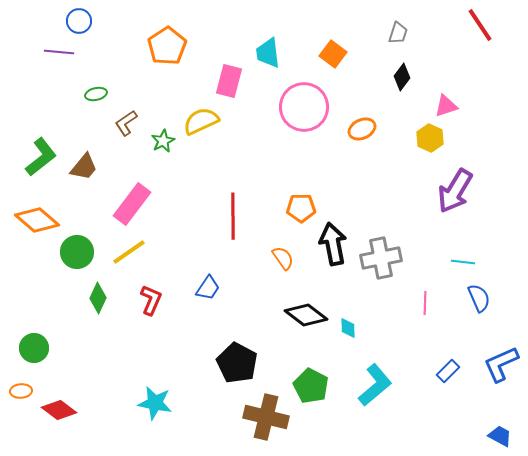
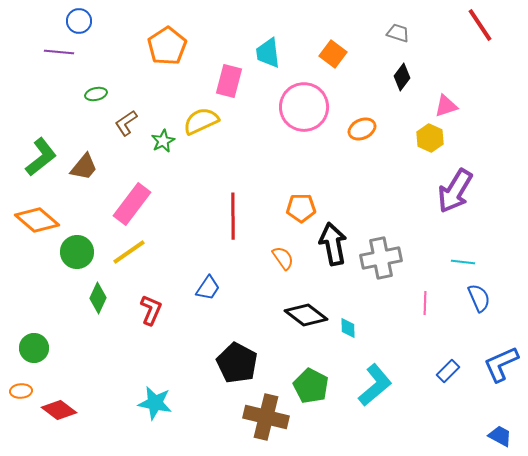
gray trapezoid at (398, 33): rotated 90 degrees counterclockwise
red L-shape at (151, 300): moved 10 px down
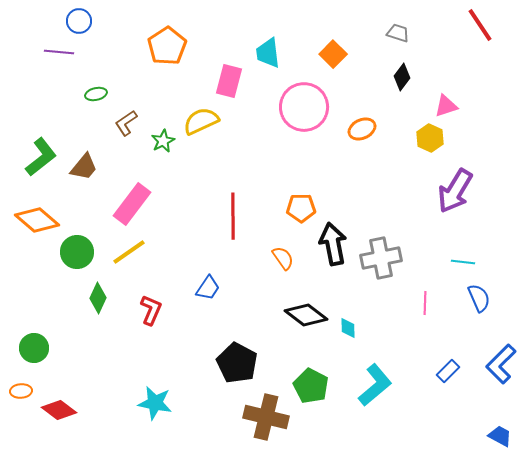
orange square at (333, 54): rotated 8 degrees clockwise
blue L-shape at (501, 364): rotated 21 degrees counterclockwise
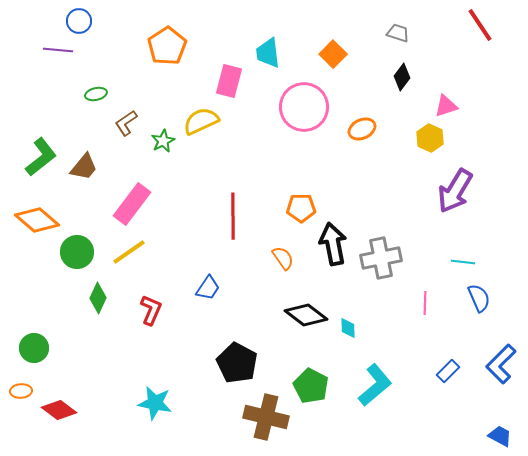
purple line at (59, 52): moved 1 px left, 2 px up
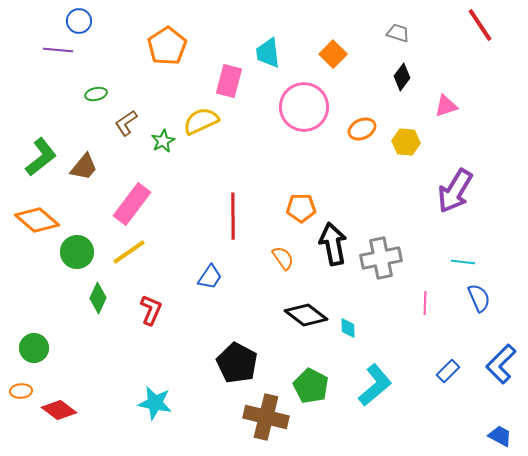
yellow hexagon at (430, 138): moved 24 px left, 4 px down; rotated 20 degrees counterclockwise
blue trapezoid at (208, 288): moved 2 px right, 11 px up
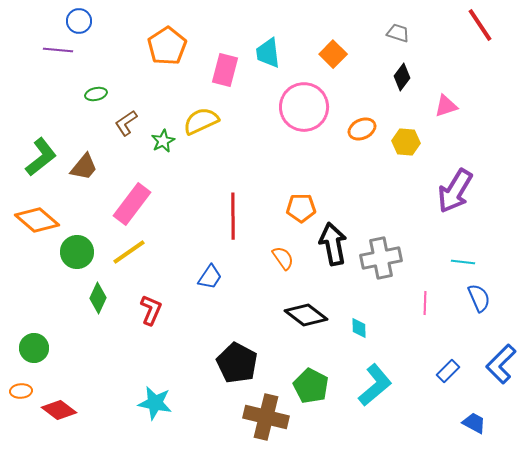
pink rectangle at (229, 81): moved 4 px left, 11 px up
cyan diamond at (348, 328): moved 11 px right
blue trapezoid at (500, 436): moved 26 px left, 13 px up
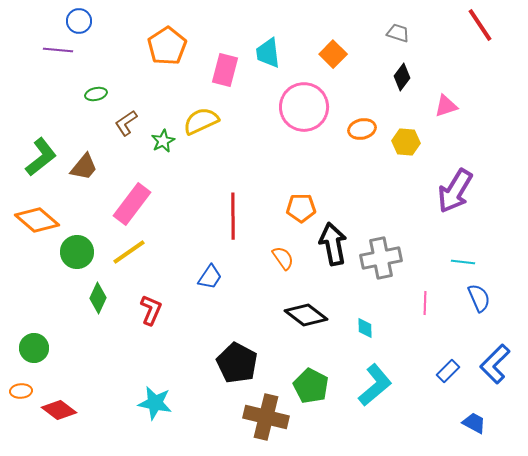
orange ellipse at (362, 129): rotated 12 degrees clockwise
cyan diamond at (359, 328): moved 6 px right
blue L-shape at (501, 364): moved 6 px left
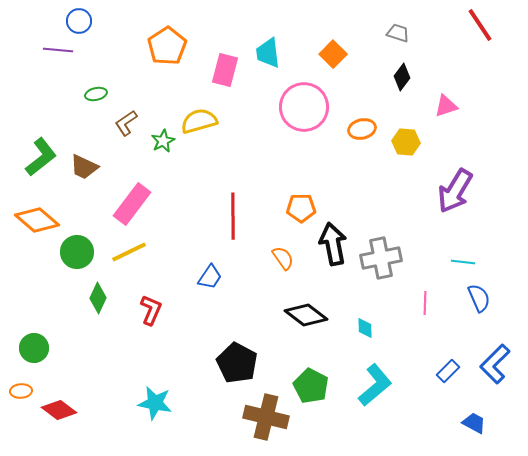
yellow semicircle at (201, 121): moved 2 px left; rotated 9 degrees clockwise
brown trapezoid at (84, 167): rotated 76 degrees clockwise
yellow line at (129, 252): rotated 9 degrees clockwise
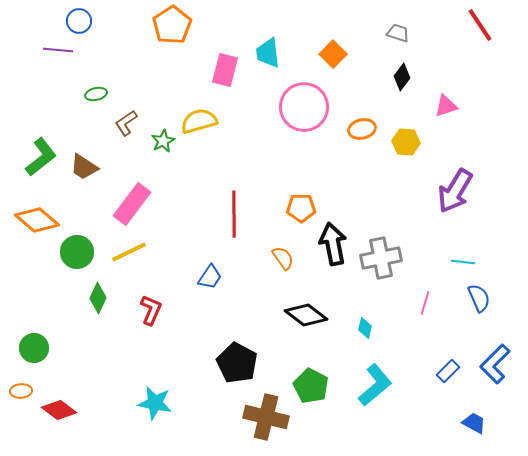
orange pentagon at (167, 46): moved 5 px right, 21 px up
brown trapezoid at (84, 167): rotated 8 degrees clockwise
red line at (233, 216): moved 1 px right, 2 px up
pink line at (425, 303): rotated 15 degrees clockwise
cyan diamond at (365, 328): rotated 15 degrees clockwise
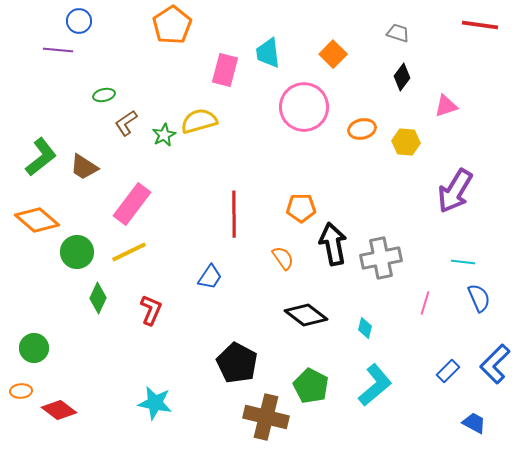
red line at (480, 25): rotated 48 degrees counterclockwise
green ellipse at (96, 94): moved 8 px right, 1 px down
green star at (163, 141): moved 1 px right, 6 px up
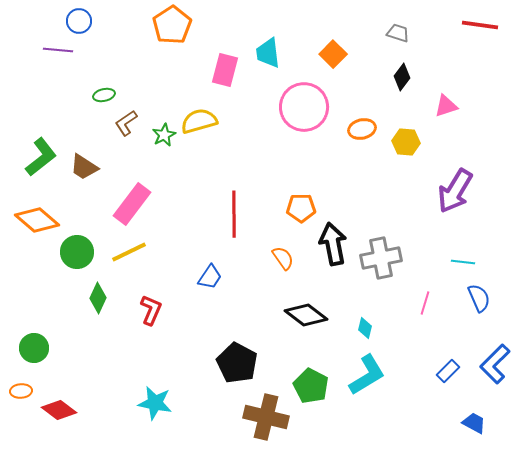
cyan L-shape at (375, 385): moved 8 px left, 10 px up; rotated 9 degrees clockwise
